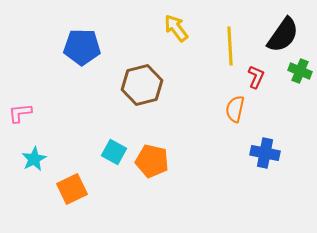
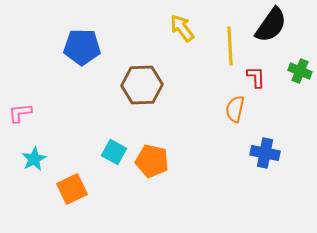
yellow arrow: moved 6 px right
black semicircle: moved 12 px left, 10 px up
red L-shape: rotated 25 degrees counterclockwise
brown hexagon: rotated 12 degrees clockwise
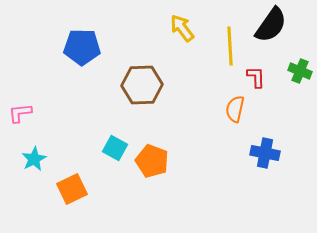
cyan square: moved 1 px right, 4 px up
orange pentagon: rotated 8 degrees clockwise
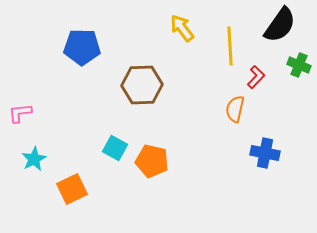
black semicircle: moved 9 px right
green cross: moved 1 px left, 6 px up
red L-shape: rotated 45 degrees clockwise
orange pentagon: rotated 8 degrees counterclockwise
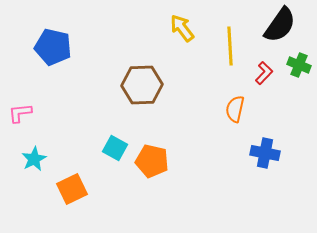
blue pentagon: moved 29 px left; rotated 12 degrees clockwise
red L-shape: moved 8 px right, 4 px up
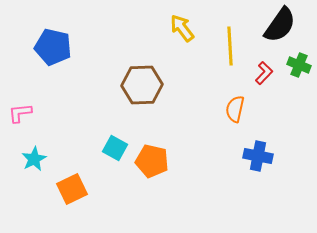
blue cross: moved 7 px left, 3 px down
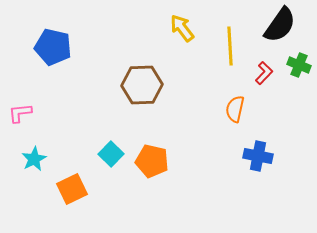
cyan square: moved 4 px left, 6 px down; rotated 15 degrees clockwise
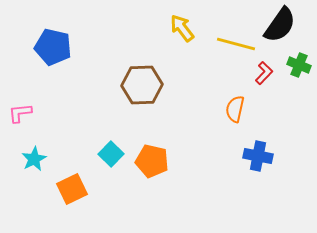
yellow line: moved 6 px right, 2 px up; rotated 72 degrees counterclockwise
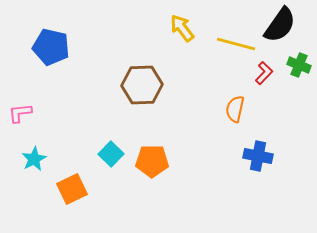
blue pentagon: moved 2 px left
orange pentagon: rotated 12 degrees counterclockwise
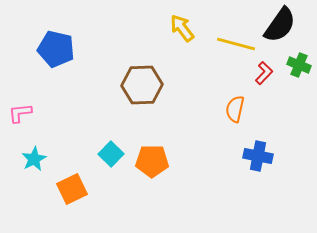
blue pentagon: moved 5 px right, 2 px down
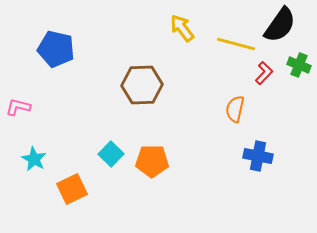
pink L-shape: moved 2 px left, 6 px up; rotated 20 degrees clockwise
cyan star: rotated 15 degrees counterclockwise
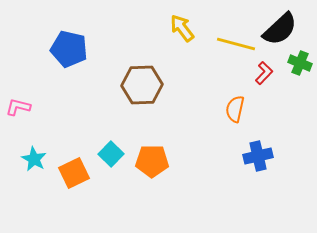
black semicircle: moved 4 px down; rotated 12 degrees clockwise
blue pentagon: moved 13 px right
green cross: moved 1 px right, 2 px up
blue cross: rotated 24 degrees counterclockwise
orange square: moved 2 px right, 16 px up
